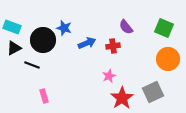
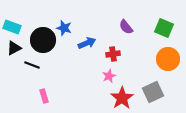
red cross: moved 8 px down
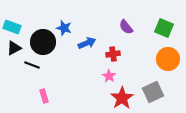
black circle: moved 2 px down
pink star: rotated 16 degrees counterclockwise
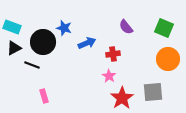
gray square: rotated 20 degrees clockwise
